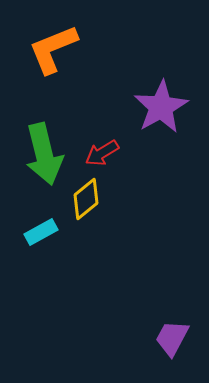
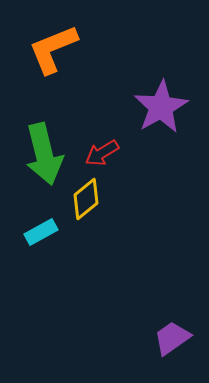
purple trapezoid: rotated 27 degrees clockwise
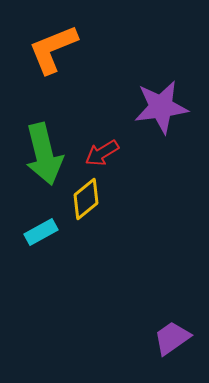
purple star: rotated 22 degrees clockwise
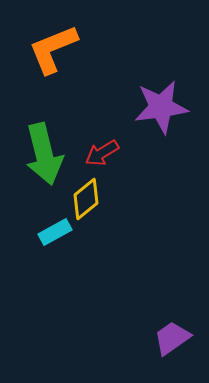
cyan rectangle: moved 14 px right
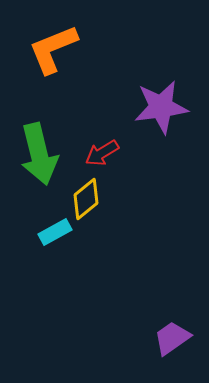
green arrow: moved 5 px left
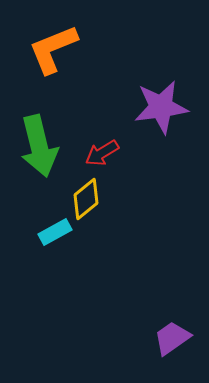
green arrow: moved 8 px up
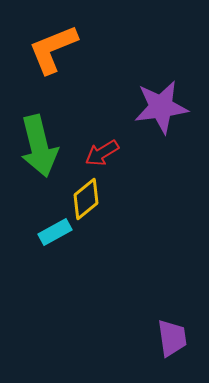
purple trapezoid: rotated 117 degrees clockwise
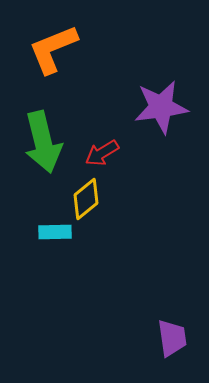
green arrow: moved 4 px right, 4 px up
cyan rectangle: rotated 28 degrees clockwise
